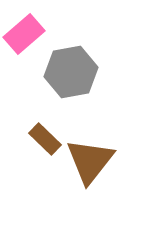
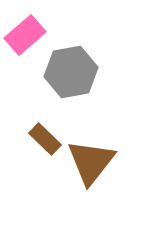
pink rectangle: moved 1 px right, 1 px down
brown triangle: moved 1 px right, 1 px down
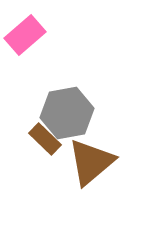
gray hexagon: moved 4 px left, 41 px down
brown triangle: rotated 12 degrees clockwise
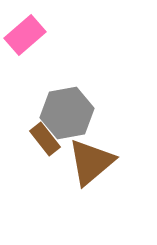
brown rectangle: rotated 8 degrees clockwise
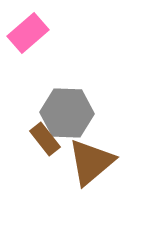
pink rectangle: moved 3 px right, 2 px up
gray hexagon: rotated 12 degrees clockwise
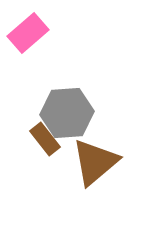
gray hexagon: rotated 6 degrees counterclockwise
brown triangle: moved 4 px right
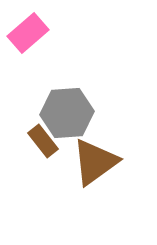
brown rectangle: moved 2 px left, 2 px down
brown triangle: rotated 4 degrees clockwise
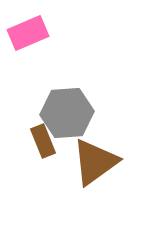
pink rectangle: rotated 18 degrees clockwise
brown rectangle: rotated 16 degrees clockwise
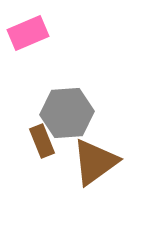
brown rectangle: moved 1 px left
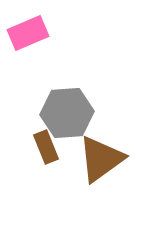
brown rectangle: moved 4 px right, 6 px down
brown triangle: moved 6 px right, 3 px up
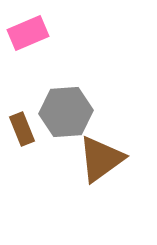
gray hexagon: moved 1 px left, 1 px up
brown rectangle: moved 24 px left, 18 px up
